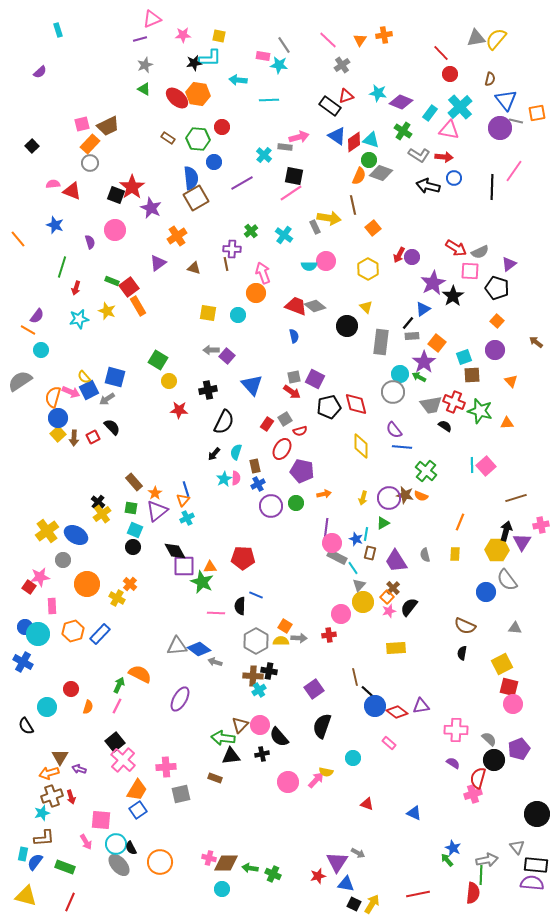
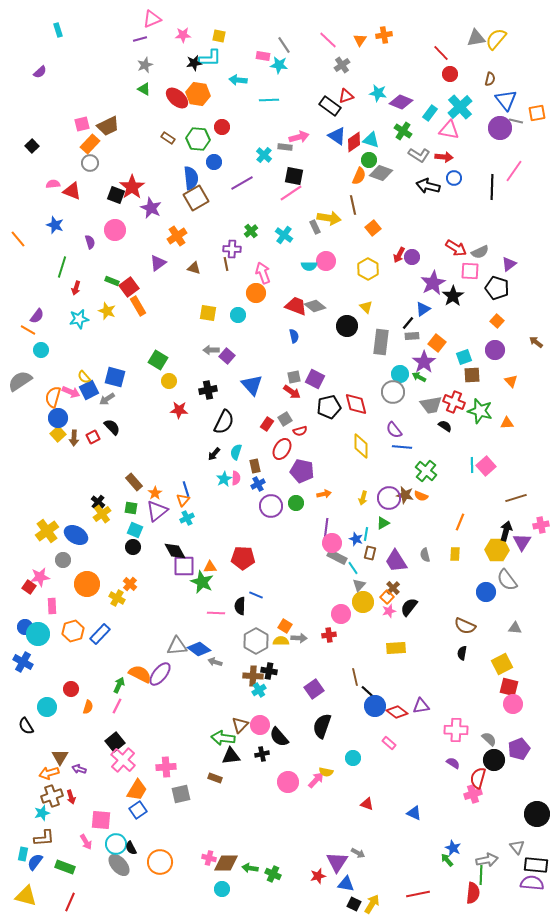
purple ellipse at (180, 699): moved 20 px left, 25 px up; rotated 10 degrees clockwise
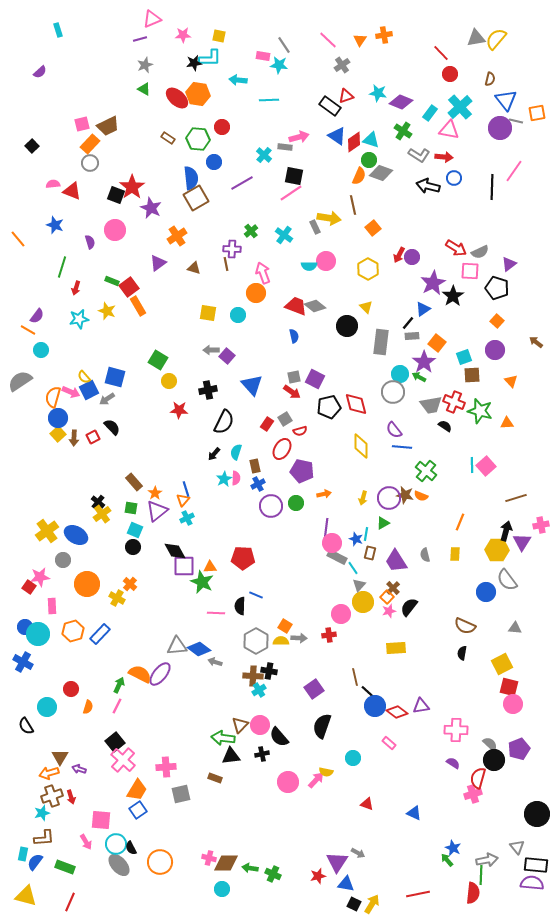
gray semicircle at (489, 739): moved 1 px right, 5 px down
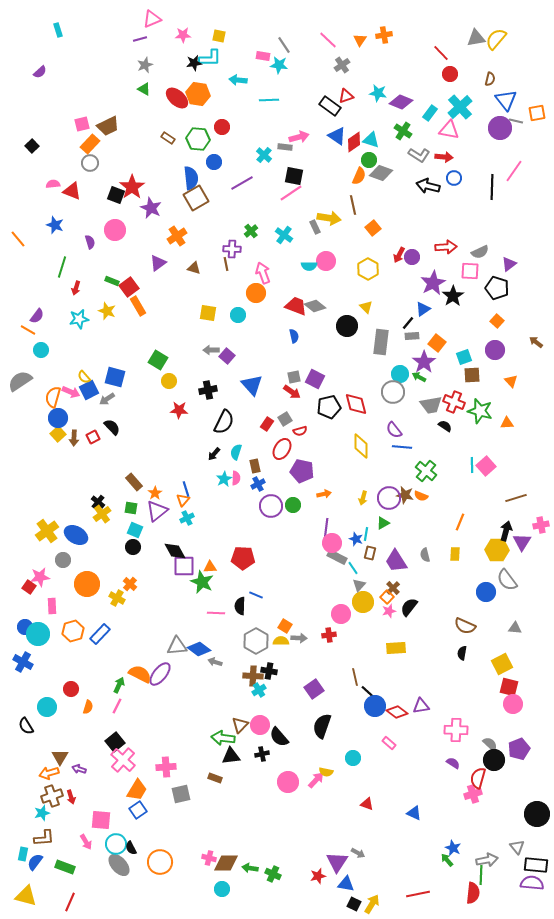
red arrow at (456, 248): moved 10 px left, 1 px up; rotated 35 degrees counterclockwise
green circle at (296, 503): moved 3 px left, 2 px down
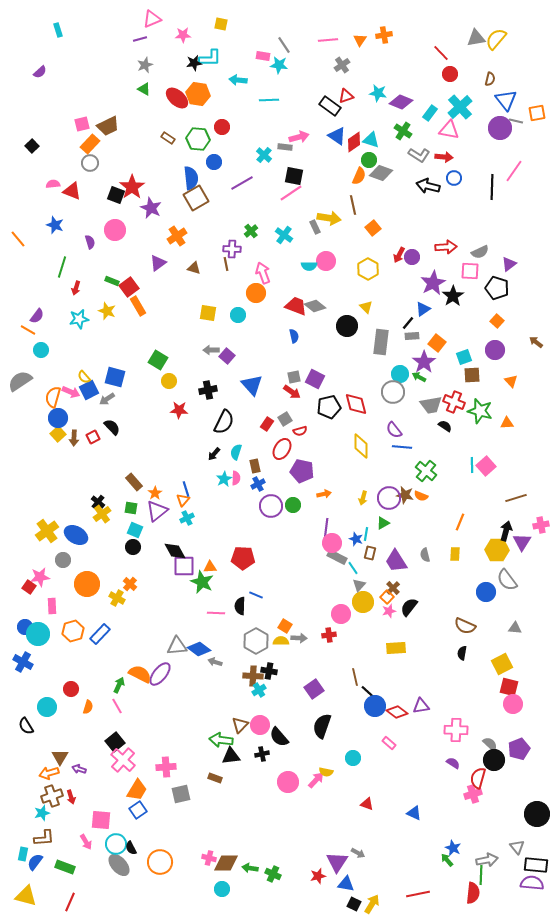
yellow square at (219, 36): moved 2 px right, 12 px up
pink line at (328, 40): rotated 48 degrees counterclockwise
pink line at (117, 706): rotated 56 degrees counterclockwise
green arrow at (223, 738): moved 2 px left, 2 px down
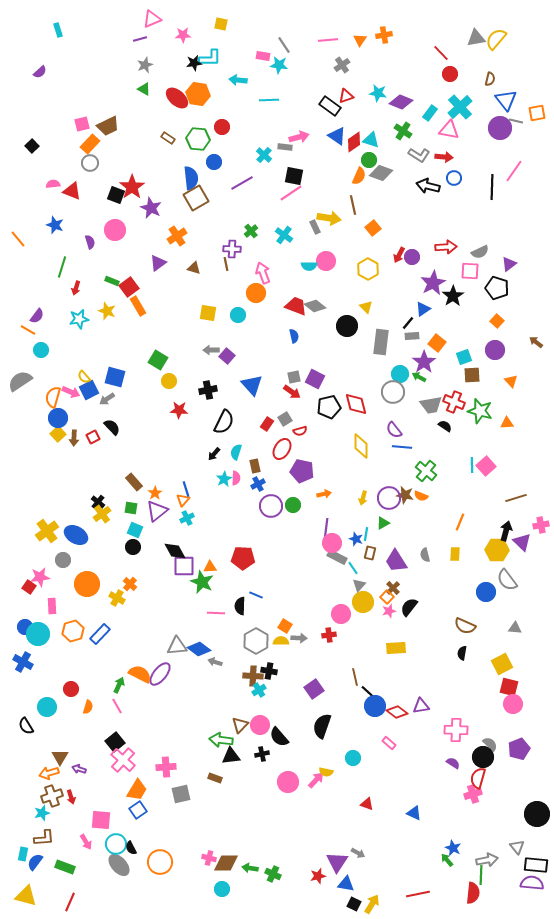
purple triangle at (522, 542): rotated 18 degrees counterclockwise
black circle at (494, 760): moved 11 px left, 3 px up
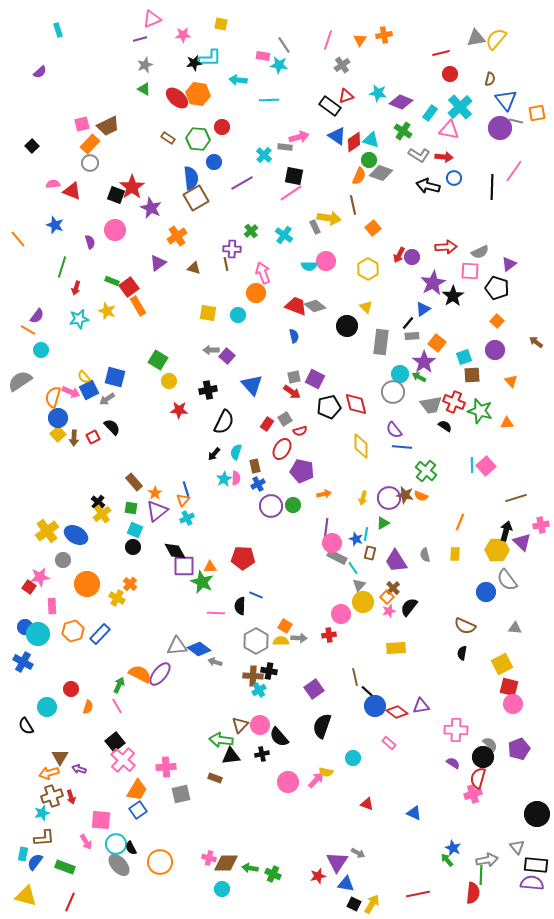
pink line at (328, 40): rotated 66 degrees counterclockwise
red line at (441, 53): rotated 60 degrees counterclockwise
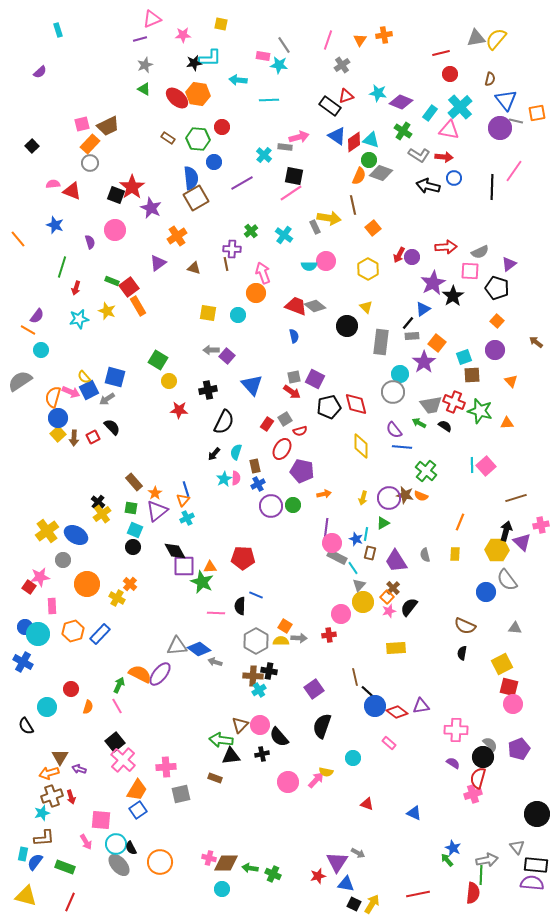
green arrow at (419, 377): moved 46 px down
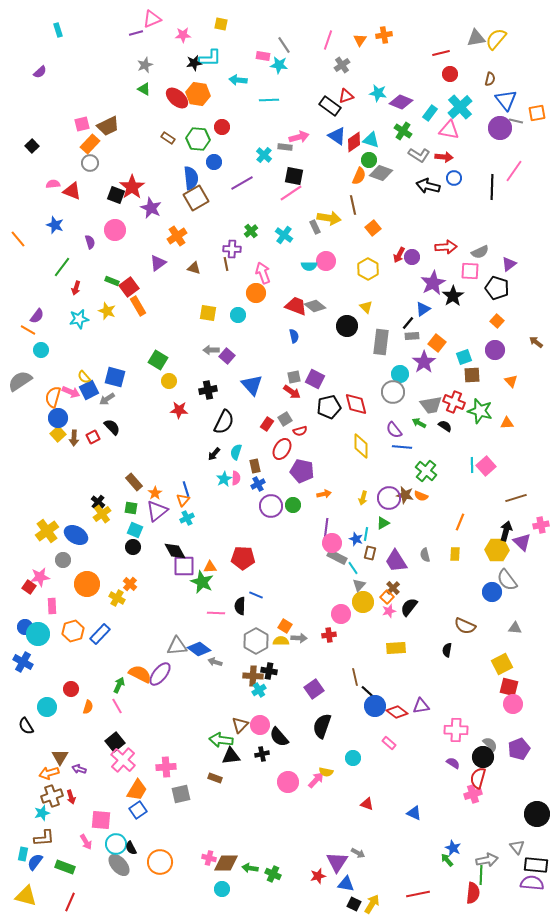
purple line at (140, 39): moved 4 px left, 6 px up
green line at (62, 267): rotated 20 degrees clockwise
blue circle at (486, 592): moved 6 px right
black semicircle at (462, 653): moved 15 px left, 3 px up
